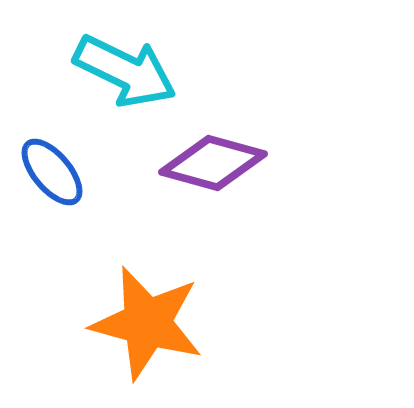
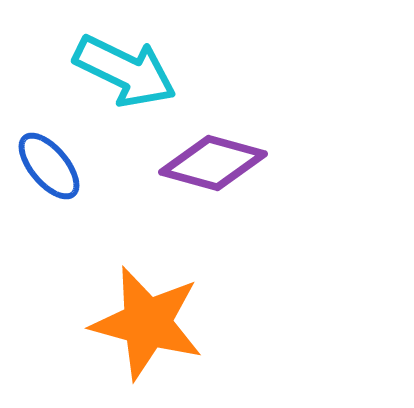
blue ellipse: moved 3 px left, 6 px up
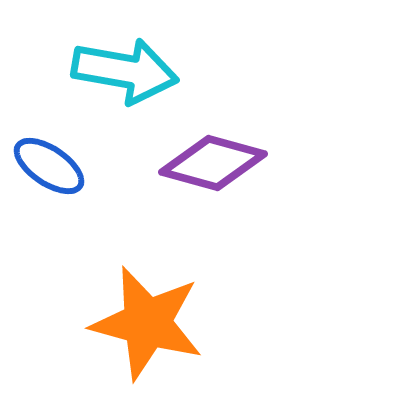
cyan arrow: rotated 16 degrees counterclockwise
blue ellipse: rotated 16 degrees counterclockwise
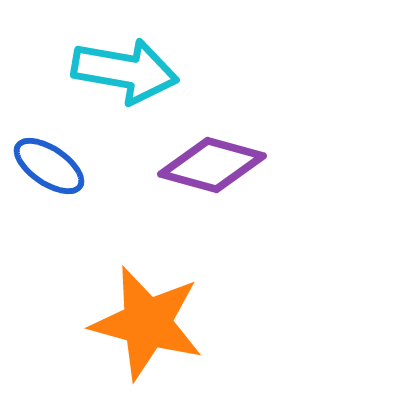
purple diamond: moved 1 px left, 2 px down
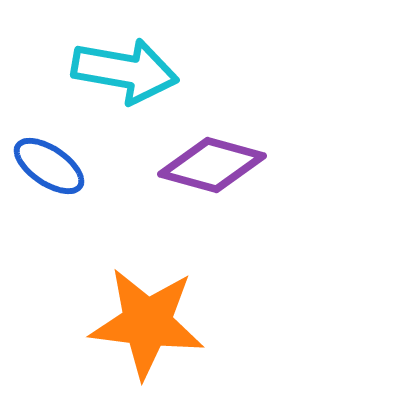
orange star: rotated 8 degrees counterclockwise
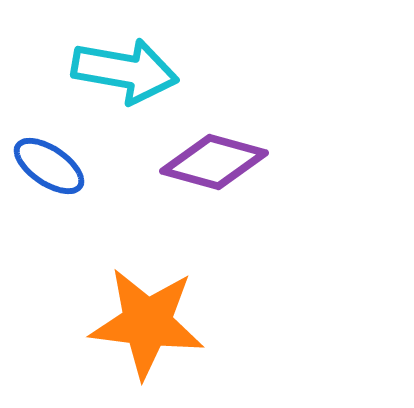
purple diamond: moved 2 px right, 3 px up
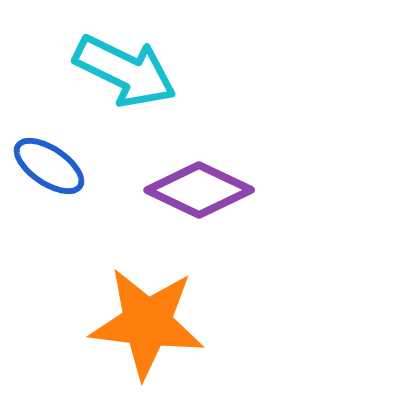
cyan arrow: rotated 16 degrees clockwise
purple diamond: moved 15 px left, 28 px down; rotated 10 degrees clockwise
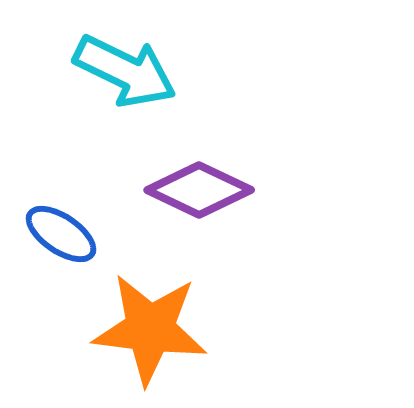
blue ellipse: moved 12 px right, 68 px down
orange star: moved 3 px right, 6 px down
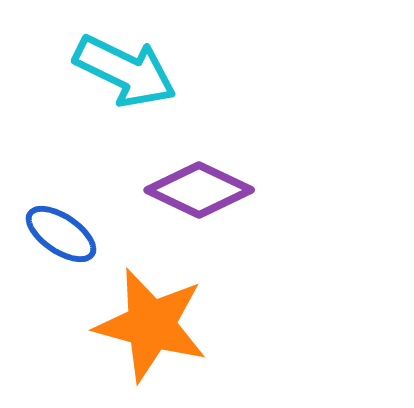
orange star: moved 1 px right, 4 px up; rotated 8 degrees clockwise
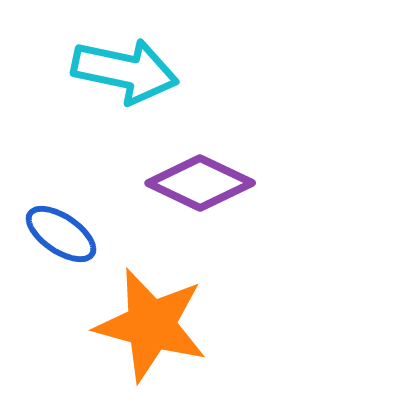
cyan arrow: rotated 14 degrees counterclockwise
purple diamond: moved 1 px right, 7 px up
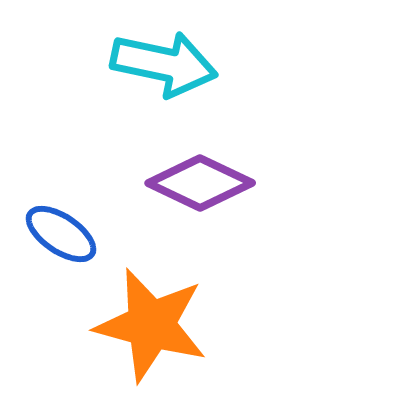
cyan arrow: moved 39 px right, 7 px up
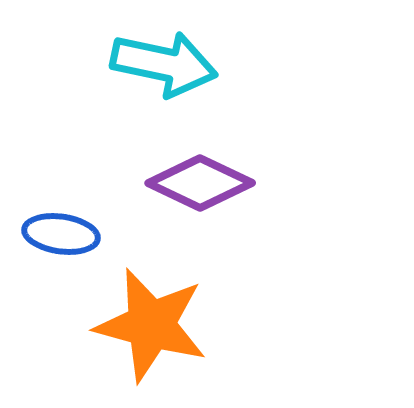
blue ellipse: rotated 26 degrees counterclockwise
